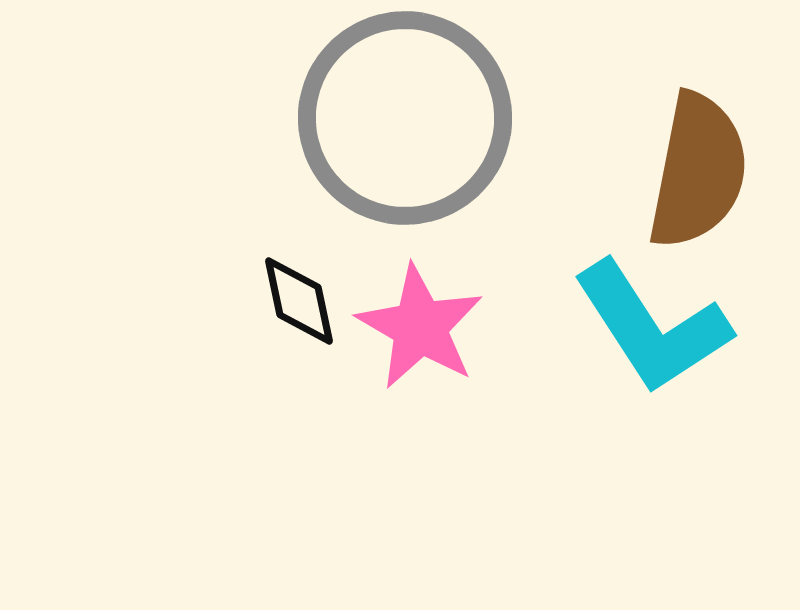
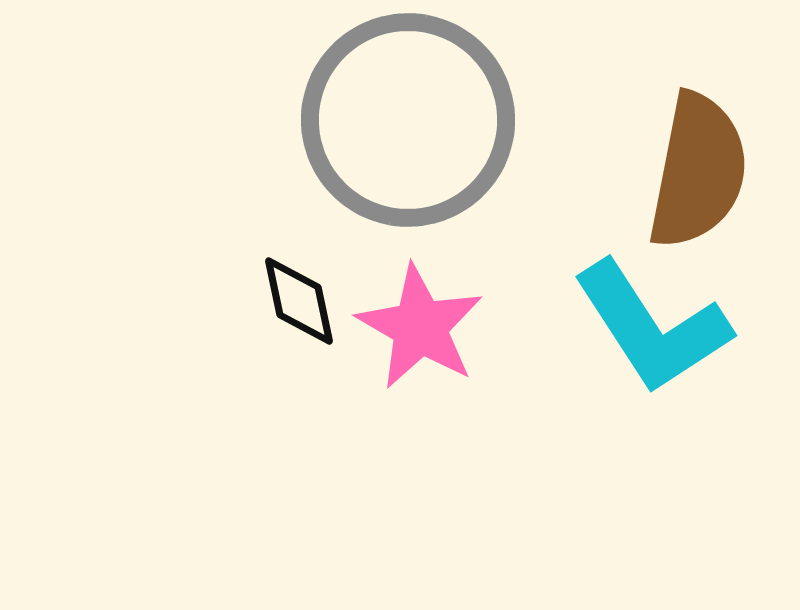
gray circle: moved 3 px right, 2 px down
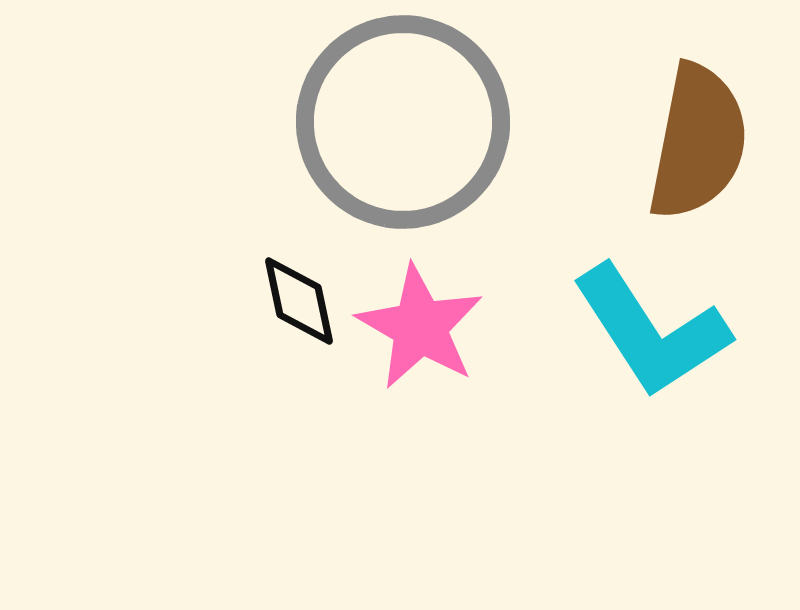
gray circle: moved 5 px left, 2 px down
brown semicircle: moved 29 px up
cyan L-shape: moved 1 px left, 4 px down
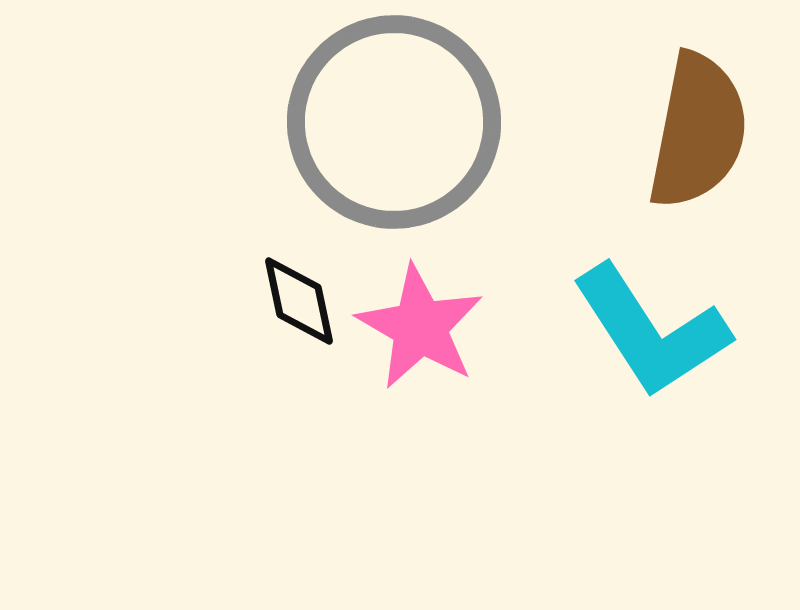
gray circle: moved 9 px left
brown semicircle: moved 11 px up
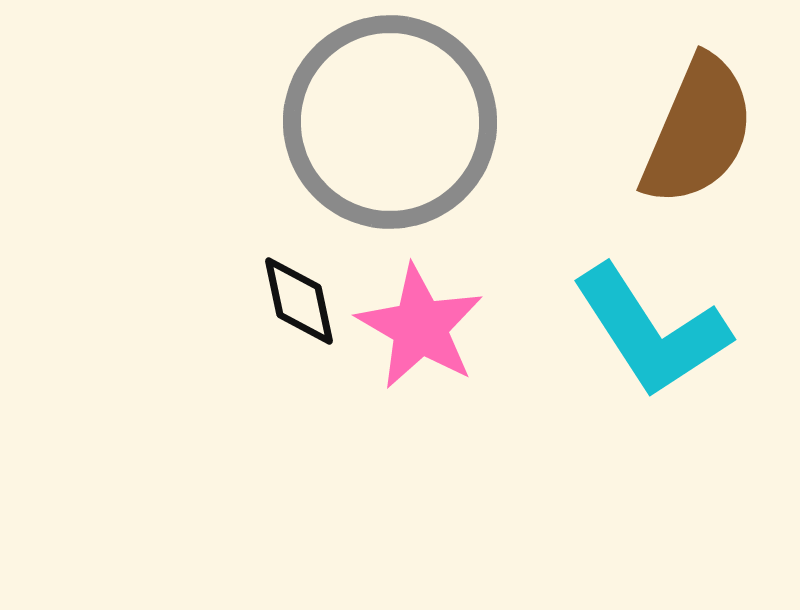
gray circle: moved 4 px left
brown semicircle: rotated 12 degrees clockwise
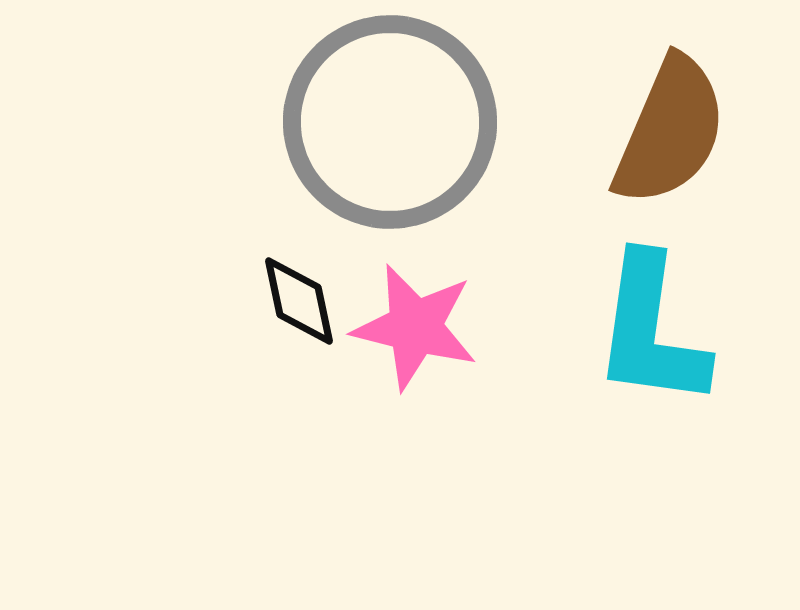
brown semicircle: moved 28 px left
pink star: moved 5 px left; rotated 16 degrees counterclockwise
cyan L-shape: rotated 41 degrees clockwise
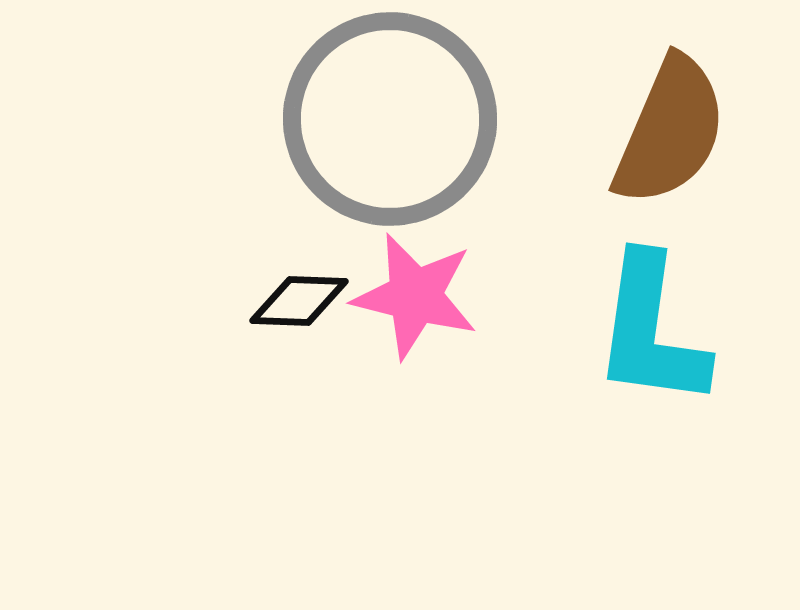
gray circle: moved 3 px up
black diamond: rotated 76 degrees counterclockwise
pink star: moved 31 px up
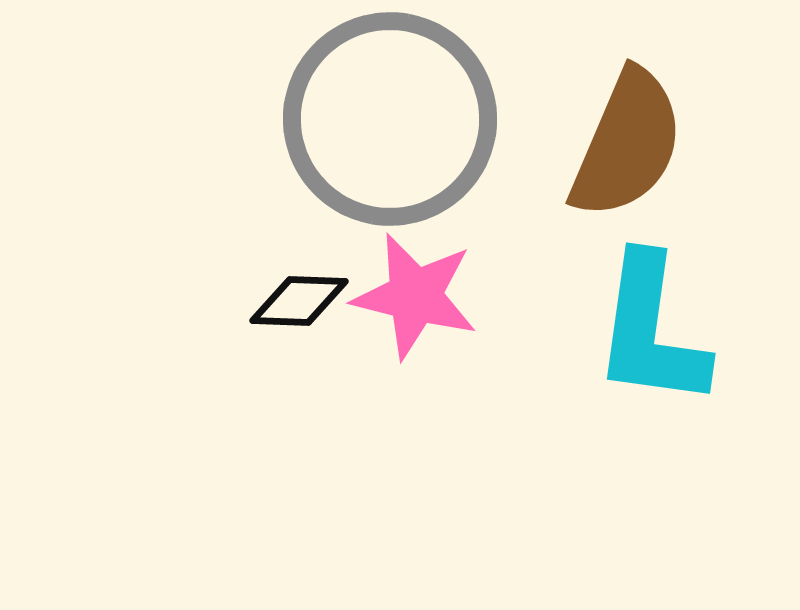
brown semicircle: moved 43 px left, 13 px down
